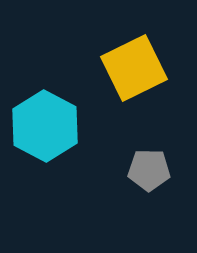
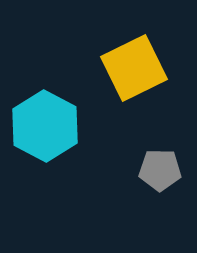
gray pentagon: moved 11 px right
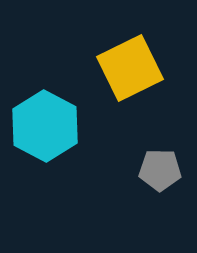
yellow square: moved 4 px left
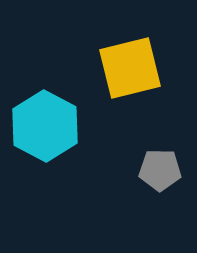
yellow square: rotated 12 degrees clockwise
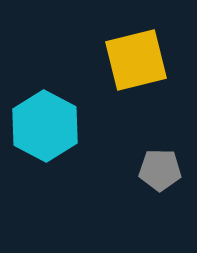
yellow square: moved 6 px right, 8 px up
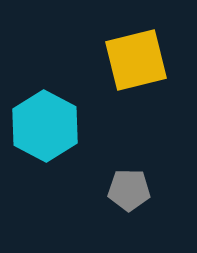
gray pentagon: moved 31 px left, 20 px down
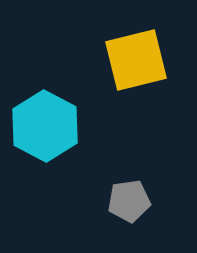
gray pentagon: moved 11 px down; rotated 9 degrees counterclockwise
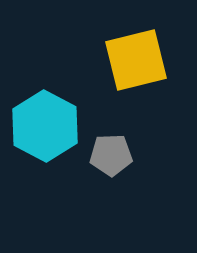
gray pentagon: moved 18 px left, 46 px up; rotated 6 degrees clockwise
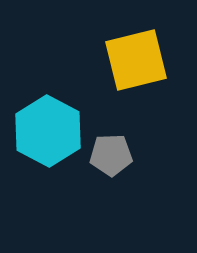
cyan hexagon: moved 3 px right, 5 px down
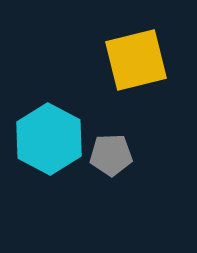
cyan hexagon: moved 1 px right, 8 px down
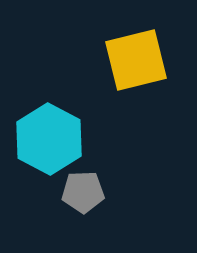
gray pentagon: moved 28 px left, 37 px down
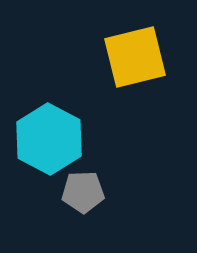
yellow square: moved 1 px left, 3 px up
